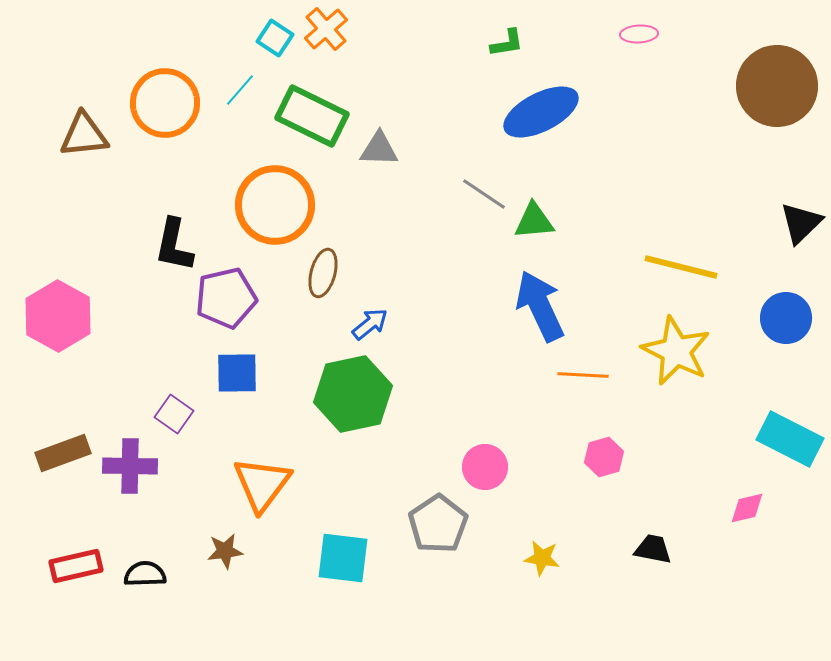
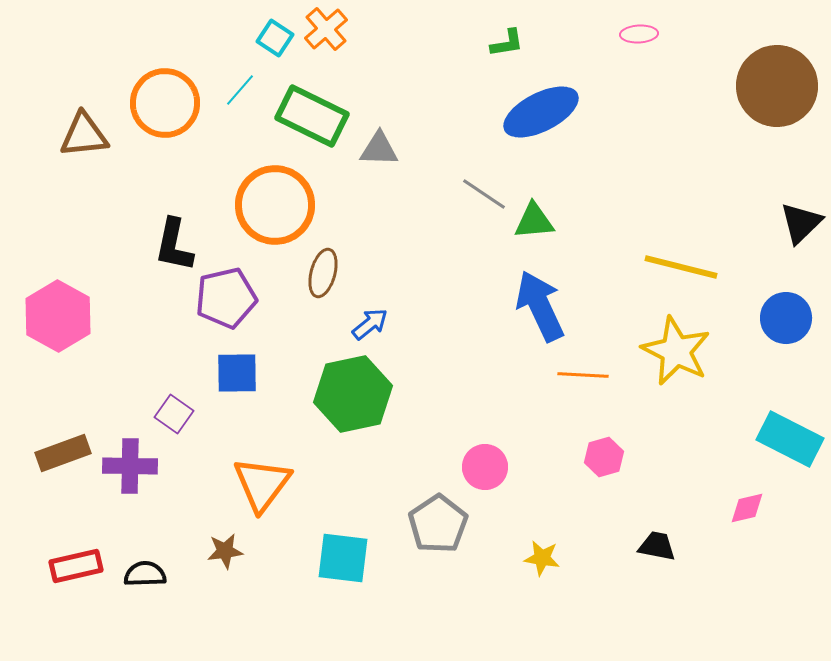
black trapezoid at (653, 549): moved 4 px right, 3 px up
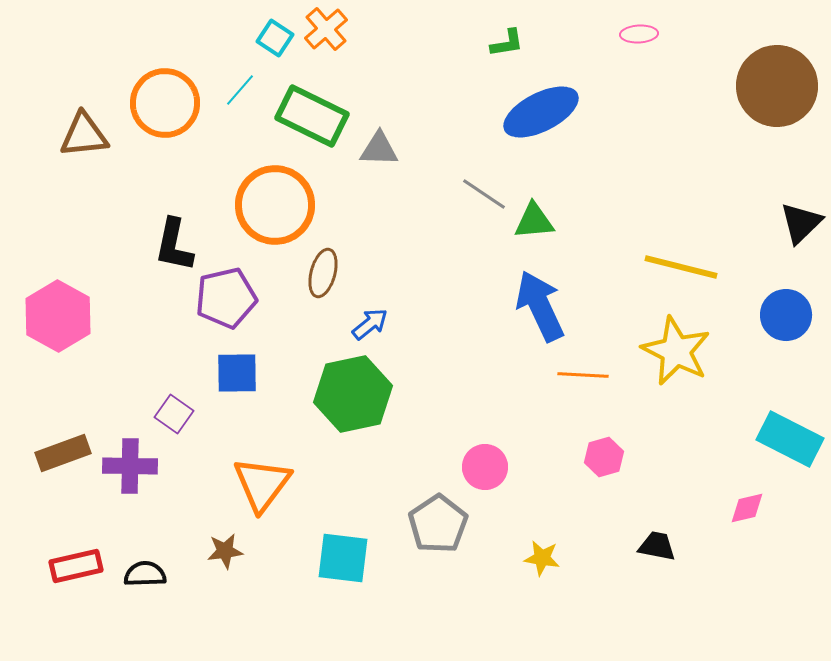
blue circle at (786, 318): moved 3 px up
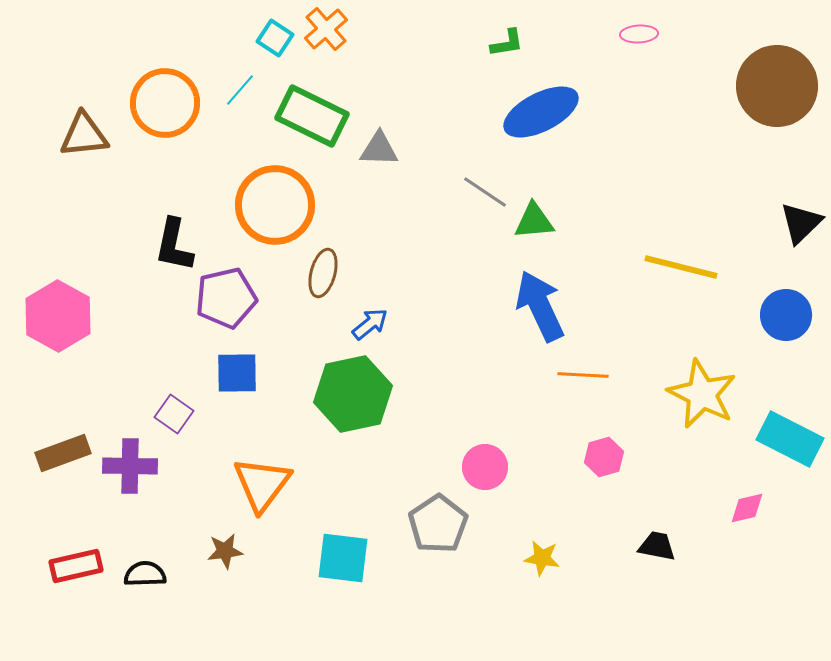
gray line at (484, 194): moved 1 px right, 2 px up
yellow star at (676, 351): moved 26 px right, 43 px down
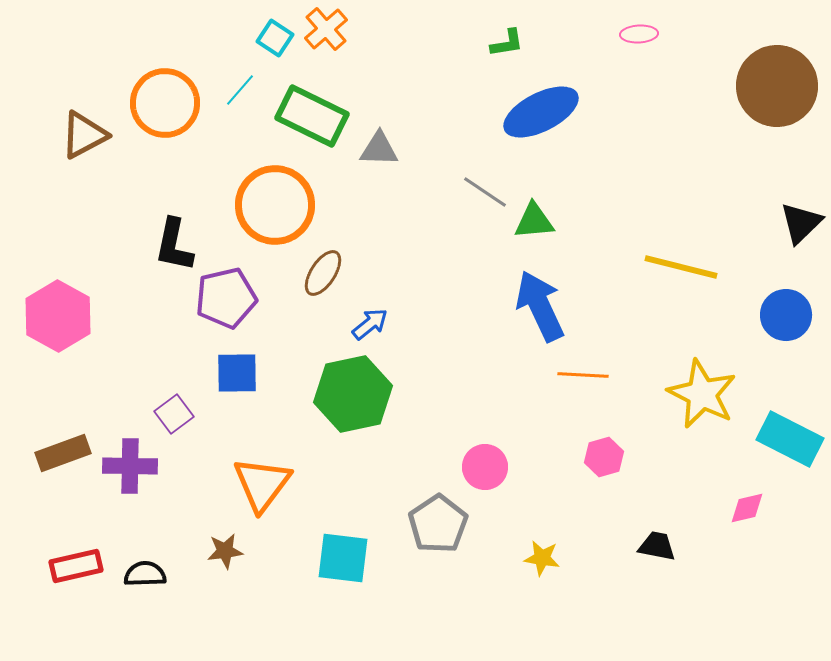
brown triangle at (84, 135): rotated 22 degrees counterclockwise
brown ellipse at (323, 273): rotated 18 degrees clockwise
purple square at (174, 414): rotated 18 degrees clockwise
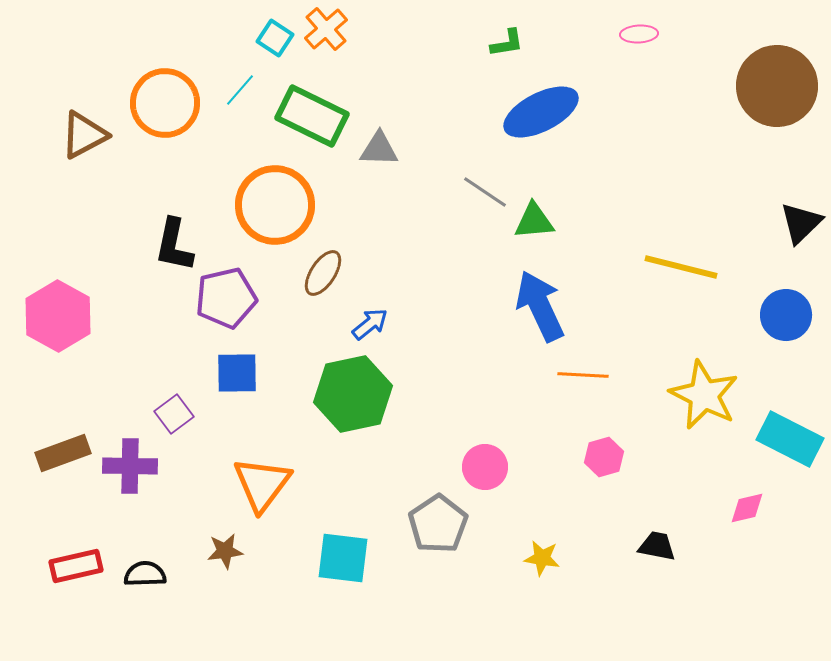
yellow star at (702, 394): moved 2 px right, 1 px down
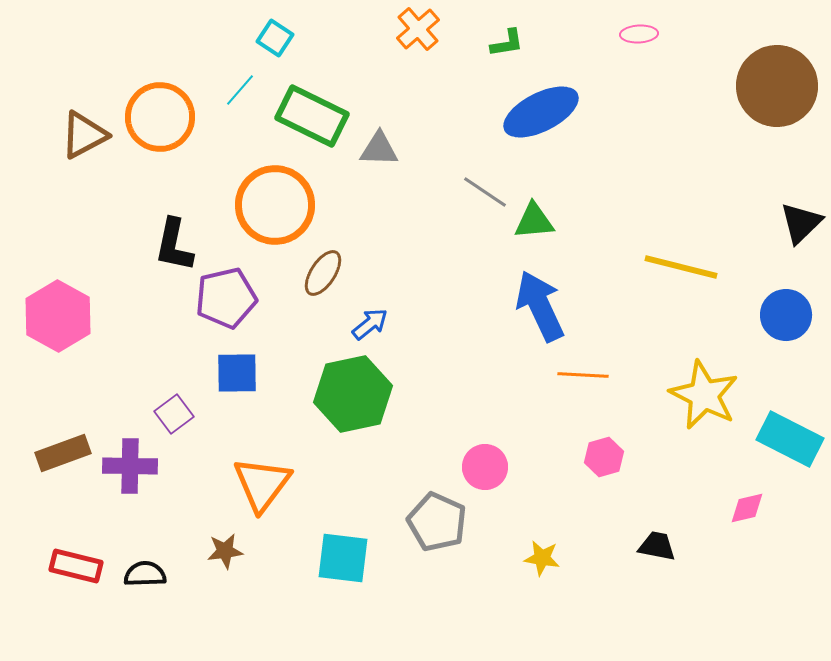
orange cross at (326, 29): moved 92 px right
orange circle at (165, 103): moved 5 px left, 14 px down
gray pentagon at (438, 524): moved 1 px left, 2 px up; rotated 14 degrees counterclockwise
red rectangle at (76, 566): rotated 27 degrees clockwise
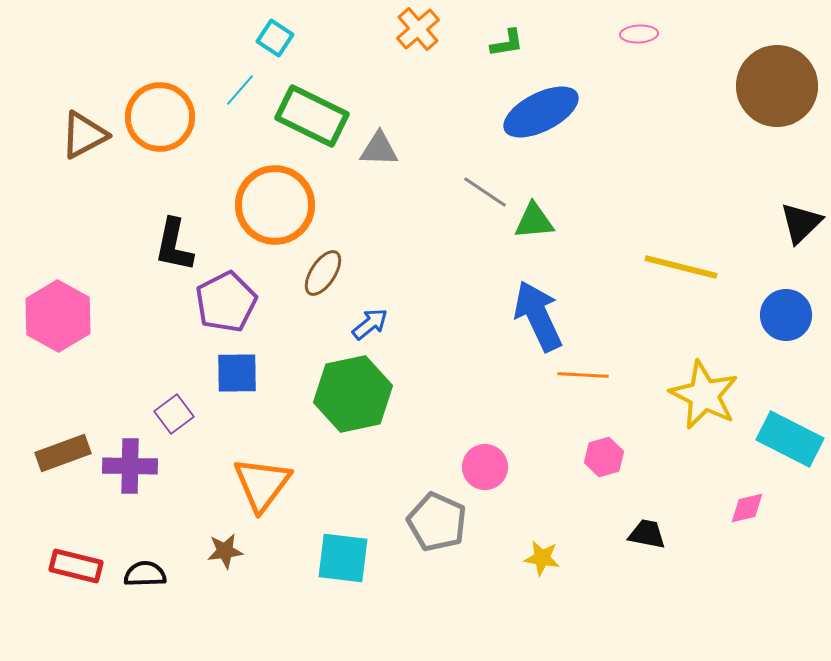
purple pentagon at (226, 298): moved 4 px down; rotated 14 degrees counterclockwise
blue arrow at (540, 306): moved 2 px left, 10 px down
black trapezoid at (657, 546): moved 10 px left, 12 px up
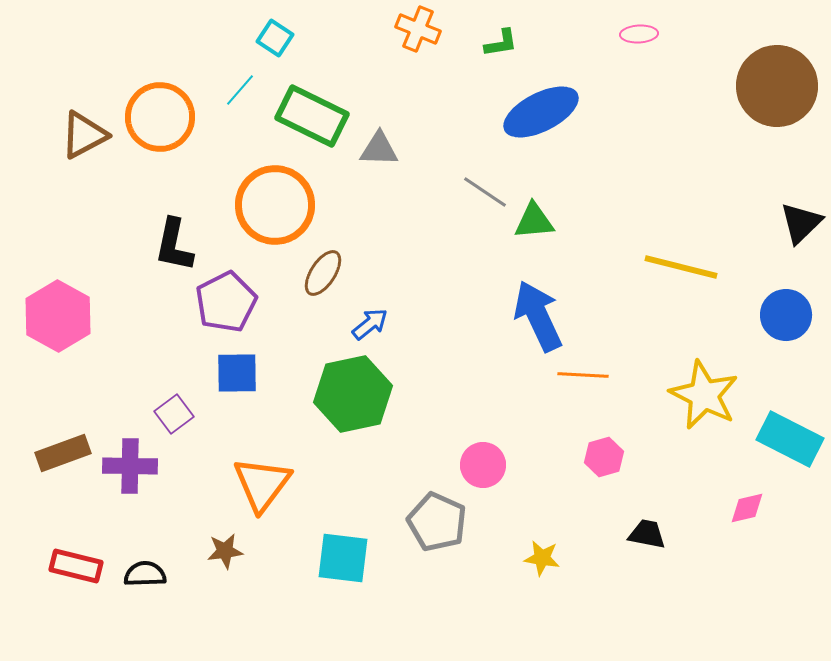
orange cross at (418, 29): rotated 27 degrees counterclockwise
green L-shape at (507, 43): moved 6 px left
pink circle at (485, 467): moved 2 px left, 2 px up
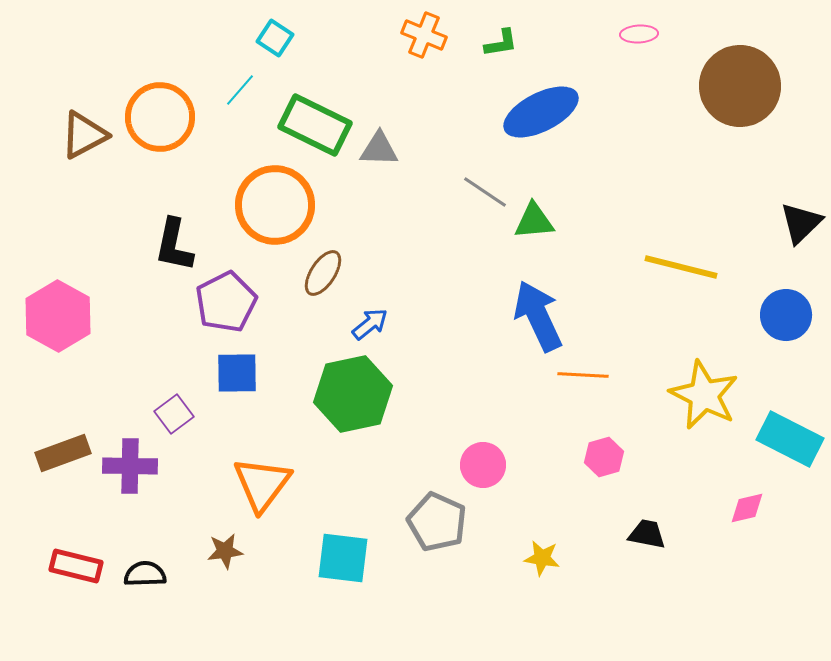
orange cross at (418, 29): moved 6 px right, 6 px down
brown circle at (777, 86): moved 37 px left
green rectangle at (312, 116): moved 3 px right, 9 px down
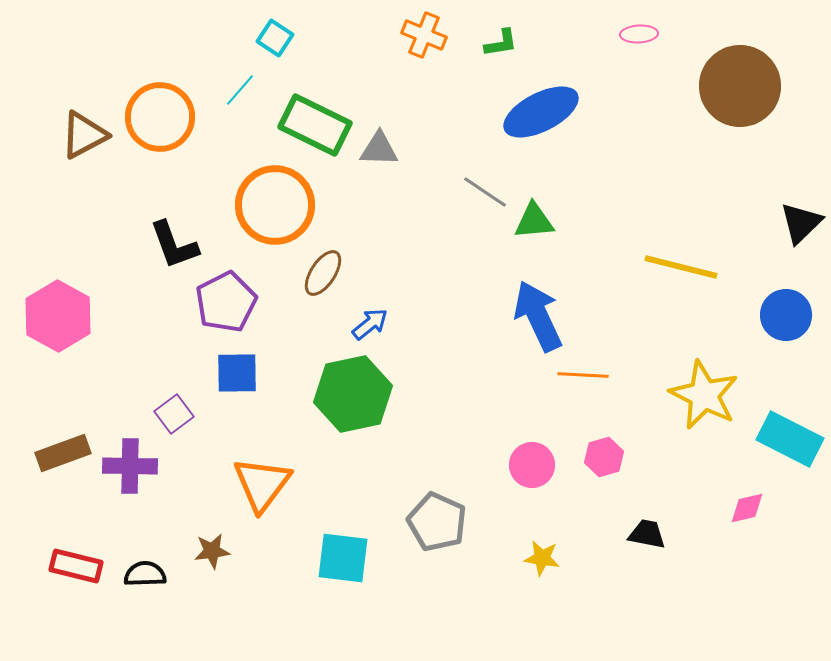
black L-shape at (174, 245): rotated 32 degrees counterclockwise
pink circle at (483, 465): moved 49 px right
brown star at (225, 551): moved 13 px left
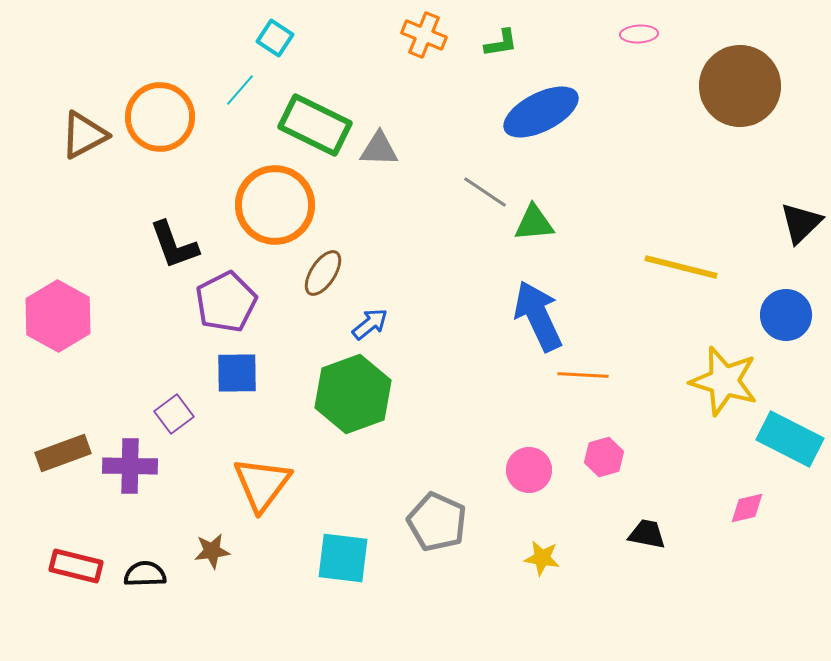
green triangle at (534, 221): moved 2 px down
green hexagon at (353, 394): rotated 8 degrees counterclockwise
yellow star at (704, 395): moved 20 px right, 14 px up; rotated 10 degrees counterclockwise
pink circle at (532, 465): moved 3 px left, 5 px down
